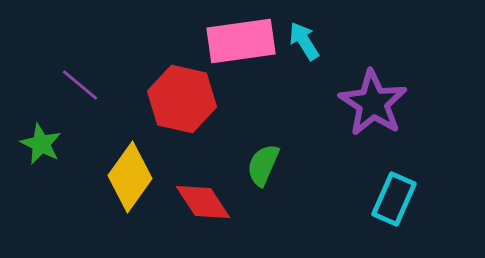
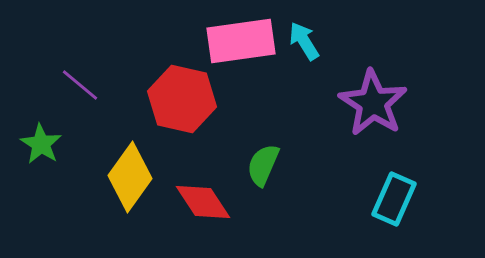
green star: rotated 6 degrees clockwise
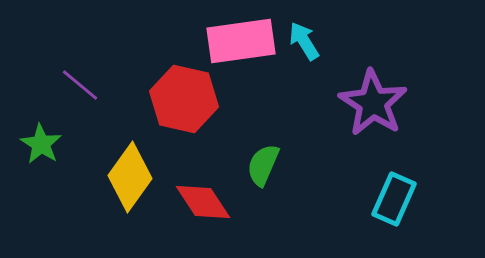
red hexagon: moved 2 px right
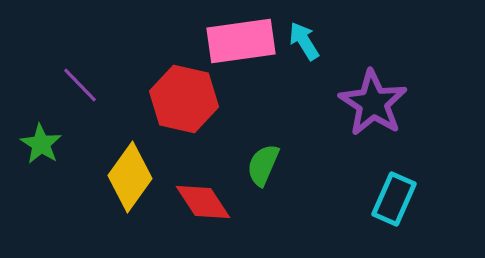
purple line: rotated 6 degrees clockwise
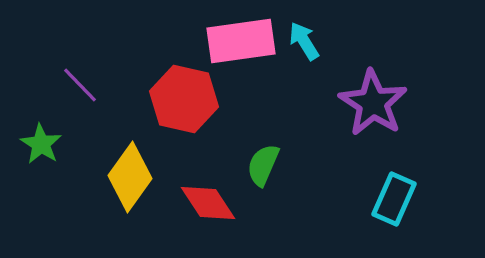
red diamond: moved 5 px right, 1 px down
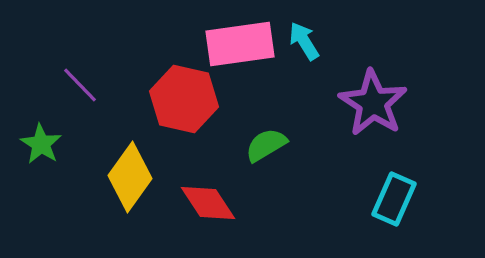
pink rectangle: moved 1 px left, 3 px down
green semicircle: moved 3 px right, 20 px up; rotated 36 degrees clockwise
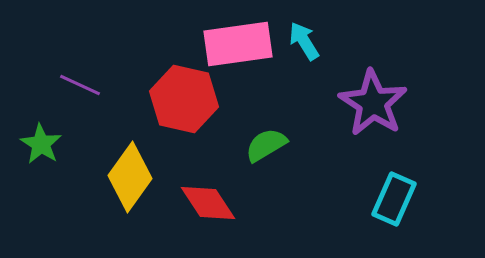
pink rectangle: moved 2 px left
purple line: rotated 21 degrees counterclockwise
